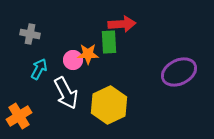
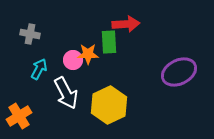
red arrow: moved 4 px right
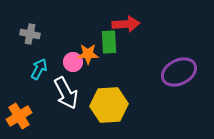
pink circle: moved 2 px down
yellow hexagon: rotated 21 degrees clockwise
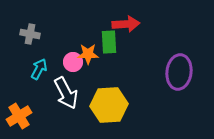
purple ellipse: rotated 56 degrees counterclockwise
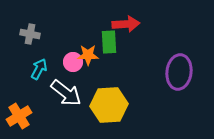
orange star: moved 1 px down
white arrow: rotated 24 degrees counterclockwise
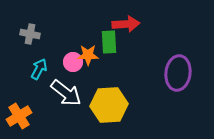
purple ellipse: moved 1 px left, 1 px down
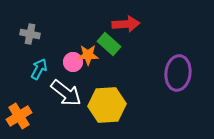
green rectangle: moved 2 px down; rotated 45 degrees counterclockwise
yellow hexagon: moved 2 px left
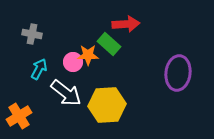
gray cross: moved 2 px right
